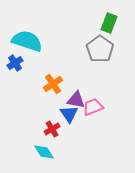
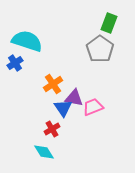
purple triangle: moved 2 px left, 2 px up
blue triangle: moved 6 px left, 6 px up
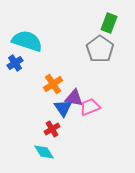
pink trapezoid: moved 3 px left
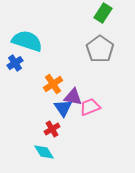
green rectangle: moved 6 px left, 10 px up; rotated 12 degrees clockwise
purple triangle: moved 1 px left, 1 px up
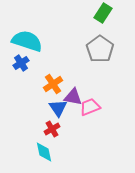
blue cross: moved 6 px right
blue triangle: moved 5 px left
cyan diamond: rotated 20 degrees clockwise
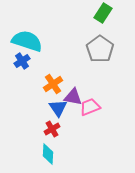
blue cross: moved 1 px right, 2 px up
cyan diamond: moved 4 px right, 2 px down; rotated 15 degrees clockwise
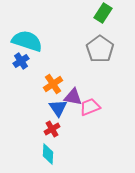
blue cross: moved 1 px left
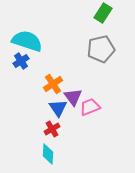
gray pentagon: moved 1 px right; rotated 24 degrees clockwise
purple triangle: rotated 42 degrees clockwise
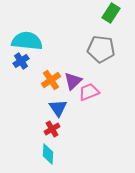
green rectangle: moved 8 px right
cyan semicircle: rotated 12 degrees counterclockwise
gray pentagon: rotated 20 degrees clockwise
orange cross: moved 2 px left, 4 px up
purple triangle: moved 16 px up; rotated 24 degrees clockwise
pink trapezoid: moved 1 px left, 15 px up
